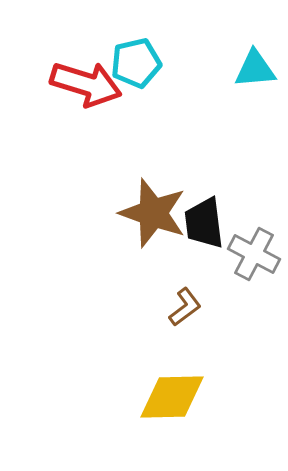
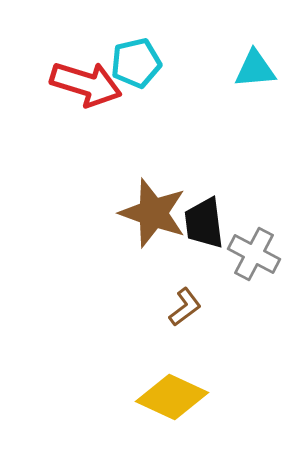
yellow diamond: rotated 26 degrees clockwise
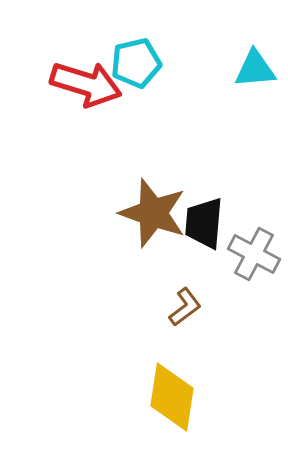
black trapezoid: rotated 12 degrees clockwise
yellow diamond: rotated 74 degrees clockwise
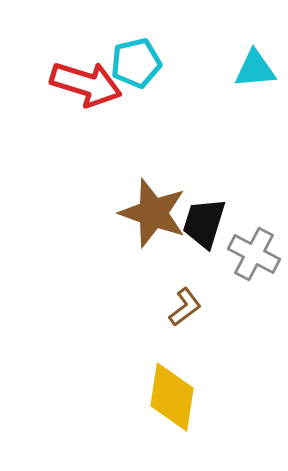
black trapezoid: rotated 12 degrees clockwise
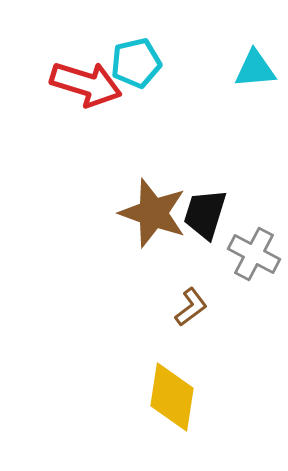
black trapezoid: moved 1 px right, 9 px up
brown L-shape: moved 6 px right
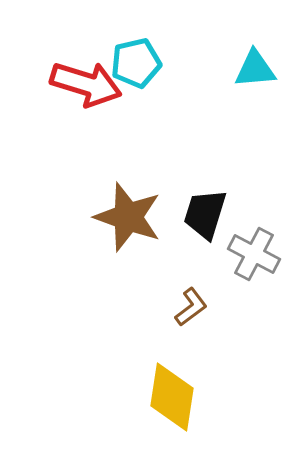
brown star: moved 25 px left, 4 px down
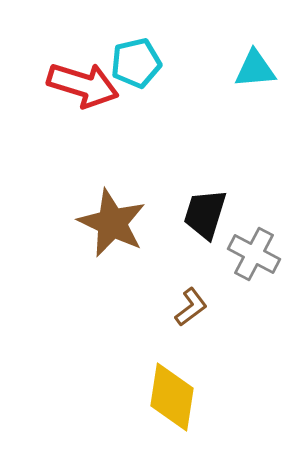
red arrow: moved 3 px left, 1 px down
brown star: moved 16 px left, 6 px down; rotated 6 degrees clockwise
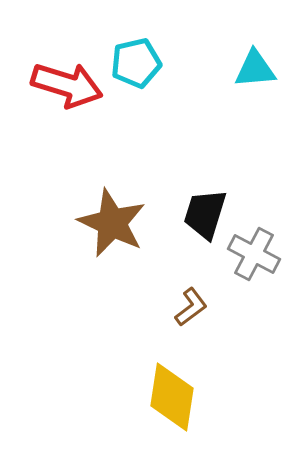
red arrow: moved 16 px left
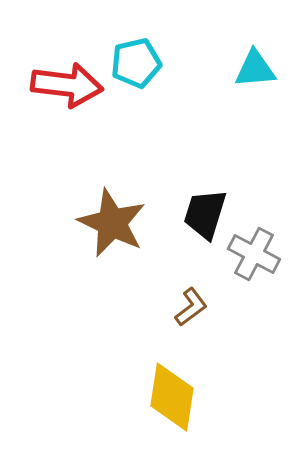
red arrow: rotated 10 degrees counterclockwise
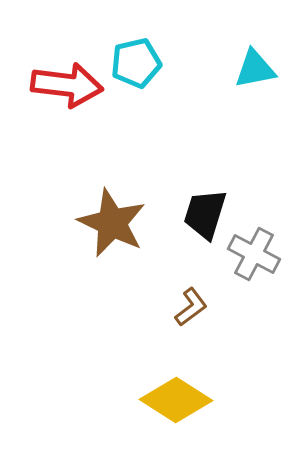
cyan triangle: rotated 6 degrees counterclockwise
yellow diamond: moved 4 px right, 3 px down; rotated 66 degrees counterclockwise
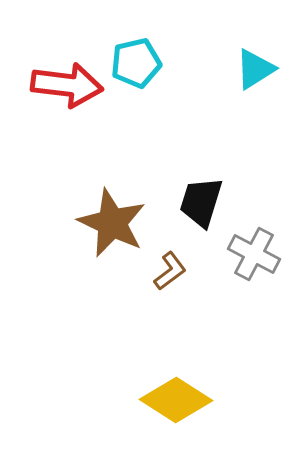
cyan triangle: rotated 21 degrees counterclockwise
black trapezoid: moved 4 px left, 12 px up
brown L-shape: moved 21 px left, 36 px up
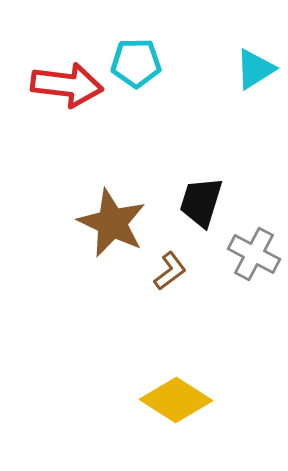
cyan pentagon: rotated 12 degrees clockwise
